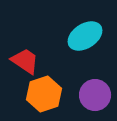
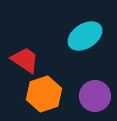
red trapezoid: moved 1 px up
purple circle: moved 1 px down
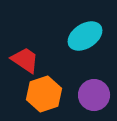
purple circle: moved 1 px left, 1 px up
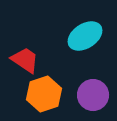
purple circle: moved 1 px left
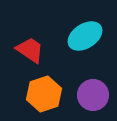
red trapezoid: moved 5 px right, 10 px up
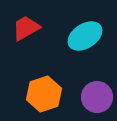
red trapezoid: moved 4 px left, 22 px up; rotated 64 degrees counterclockwise
purple circle: moved 4 px right, 2 px down
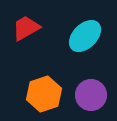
cyan ellipse: rotated 12 degrees counterclockwise
purple circle: moved 6 px left, 2 px up
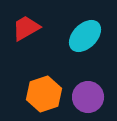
purple circle: moved 3 px left, 2 px down
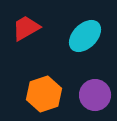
purple circle: moved 7 px right, 2 px up
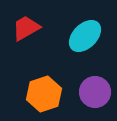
purple circle: moved 3 px up
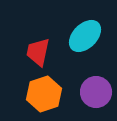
red trapezoid: moved 12 px right, 24 px down; rotated 48 degrees counterclockwise
purple circle: moved 1 px right
